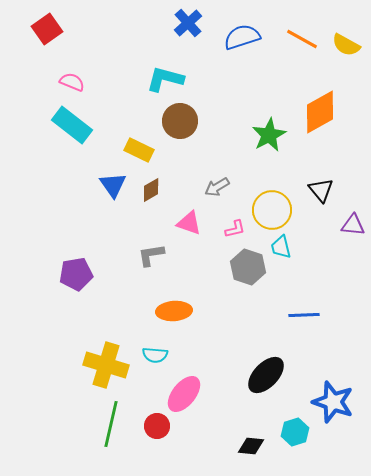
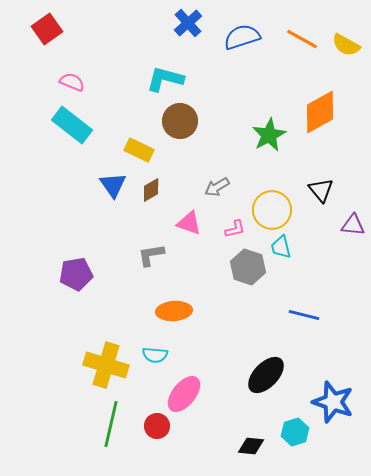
blue line: rotated 16 degrees clockwise
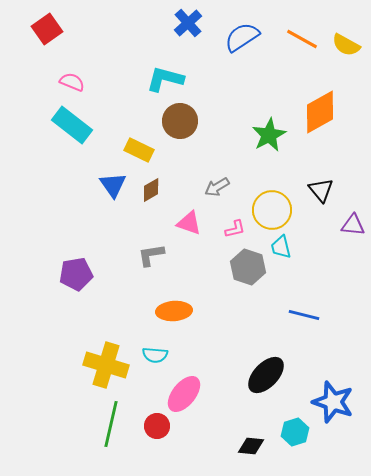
blue semicircle: rotated 15 degrees counterclockwise
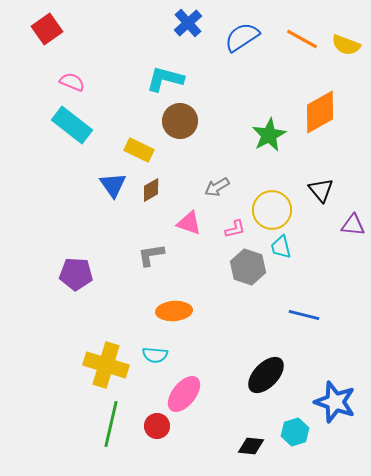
yellow semicircle: rotated 8 degrees counterclockwise
purple pentagon: rotated 12 degrees clockwise
blue star: moved 2 px right
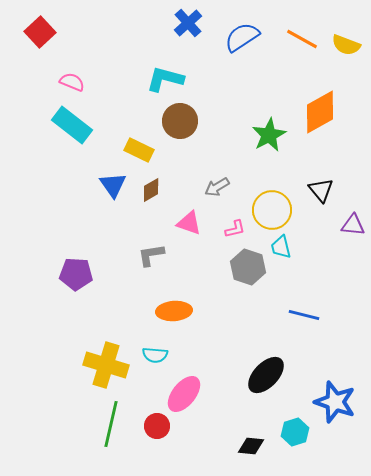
red square: moved 7 px left, 3 px down; rotated 8 degrees counterclockwise
